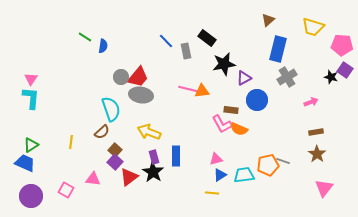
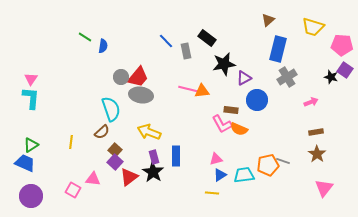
pink square at (66, 190): moved 7 px right
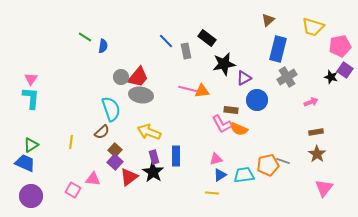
pink pentagon at (342, 45): moved 2 px left, 1 px down; rotated 15 degrees counterclockwise
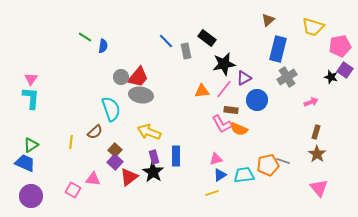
pink line at (188, 89): moved 36 px right; rotated 66 degrees counterclockwise
brown semicircle at (102, 132): moved 7 px left
brown rectangle at (316, 132): rotated 64 degrees counterclockwise
pink triangle at (324, 188): moved 5 px left; rotated 18 degrees counterclockwise
yellow line at (212, 193): rotated 24 degrees counterclockwise
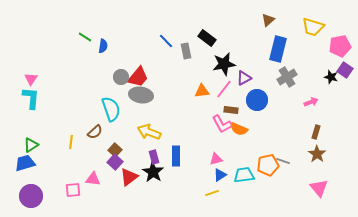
blue trapezoid at (25, 163): rotated 40 degrees counterclockwise
pink square at (73, 190): rotated 35 degrees counterclockwise
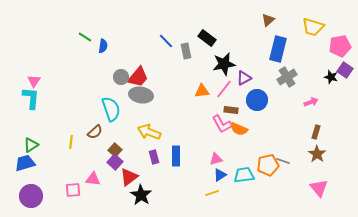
pink triangle at (31, 79): moved 3 px right, 2 px down
black star at (153, 172): moved 12 px left, 23 px down
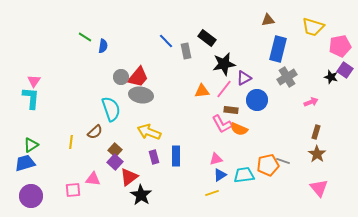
brown triangle at (268, 20): rotated 32 degrees clockwise
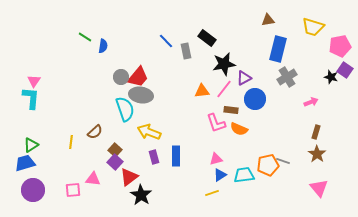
blue circle at (257, 100): moved 2 px left, 1 px up
cyan semicircle at (111, 109): moved 14 px right
pink L-shape at (222, 124): moved 6 px left, 1 px up; rotated 10 degrees clockwise
purple circle at (31, 196): moved 2 px right, 6 px up
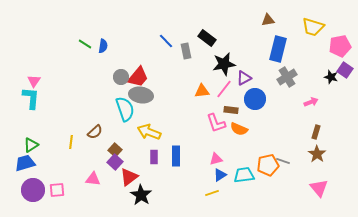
green line at (85, 37): moved 7 px down
purple rectangle at (154, 157): rotated 16 degrees clockwise
pink square at (73, 190): moved 16 px left
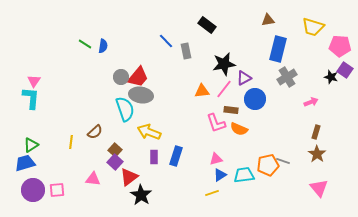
black rectangle at (207, 38): moved 13 px up
pink pentagon at (340, 46): rotated 15 degrees clockwise
blue rectangle at (176, 156): rotated 18 degrees clockwise
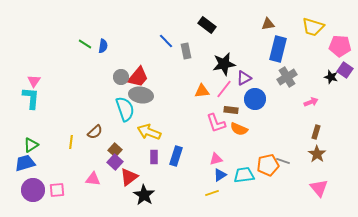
brown triangle at (268, 20): moved 4 px down
black star at (141, 195): moved 3 px right
